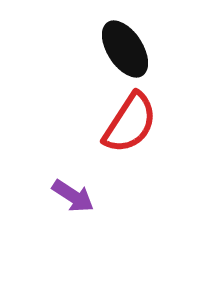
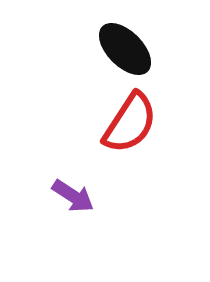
black ellipse: rotated 12 degrees counterclockwise
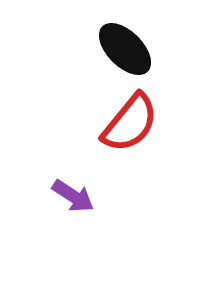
red semicircle: rotated 6 degrees clockwise
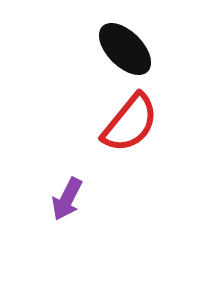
purple arrow: moved 6 px left, 3 px down; rotated 84 degrees clockwise
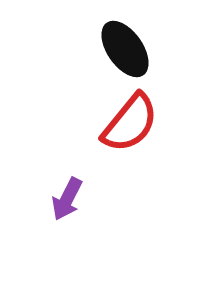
black ellipse: rotated 10 degrees clockwise
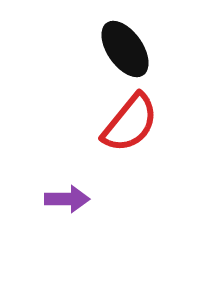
purple arrow: rotated 117 degrees counterclockwise
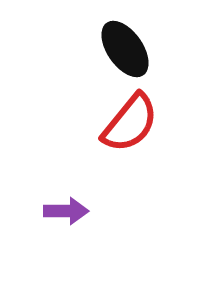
purple arrow: moved 1 px left, 12 px down
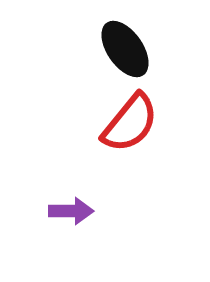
purple arrow: moved 5 px right
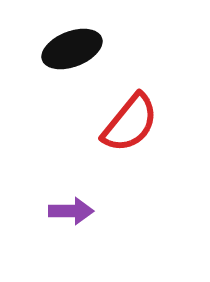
black ellipse: moved 53 px left; rotated 76 degrees counterclockwise
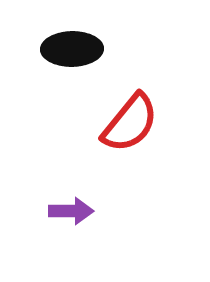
black ellipse: rotated 20 degrees clockwise
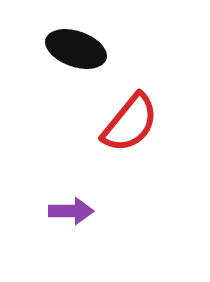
black ellipse: moved 4 px right; rotated 20 degrees clockwise
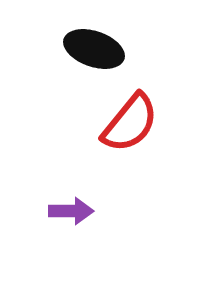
black ellipse: moved 18 px right
